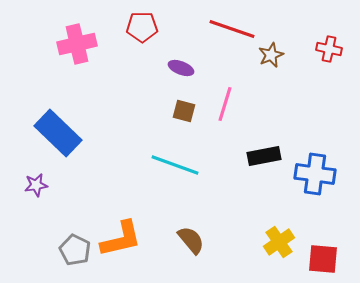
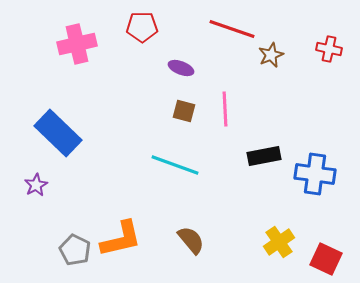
pink line: moved 5 px down; rotated 20 degrees counterclockwise
purple star: rotated 20 degrees counterclockwise
red square: moved 3 px right; rotated 20 degrees clockwise
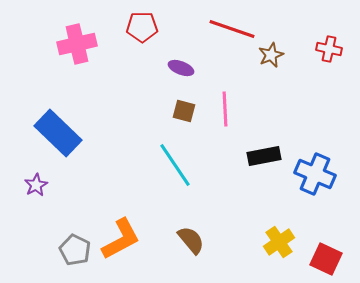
cyan line: rotated 36 degrees clockwise
blue cross: rotated 15 degrees clockwise
orange L-shape: rotated 15 degrees counterclockwise
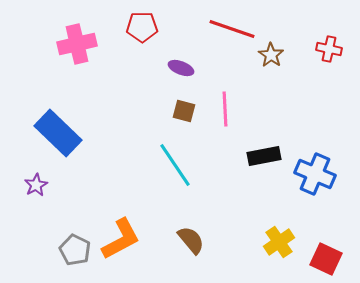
brown star: rotated 15 degrees counterclockwise
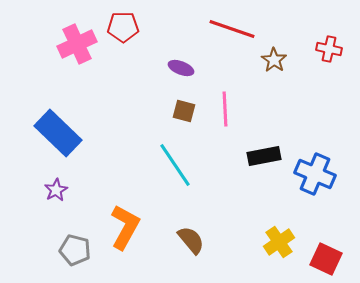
red pentagon: moved 19 px left
pink cross: rotated 12 degrees counterclockwise
brown star: moved 3 px right, 5 px down
purple star: moved 20 px right, 5 px down
orange L-shape: moved 4 px right, 12 px up; rotated 33 degrees counterclockwise
gray pentagon: rotated 12 degrees counterclockwise
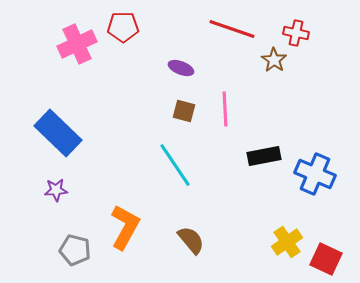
red cross: moved 33 px left, 16 px up
purple star: rotated 25 degrees clockwise
yellow cross: moved 8 px right
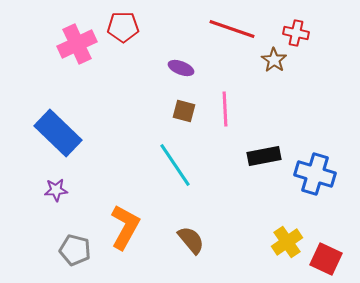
blue cross: rotated 6 degrees counterclockwise
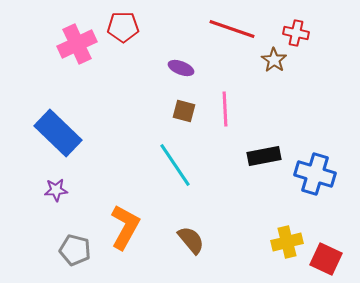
yellow cross: rotated 20 degrees clockwise
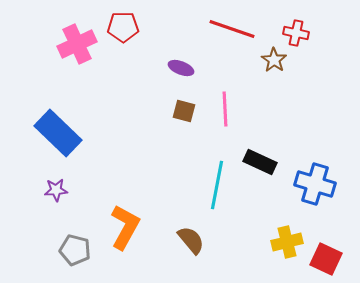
black rectangle: moved 4 px left, 6 px down; rotated 36 degrees clockwise
cyan line: moved 42 px right, 20 px down; rotated 45 degrees clockwise
blue cross: moved 10 px down
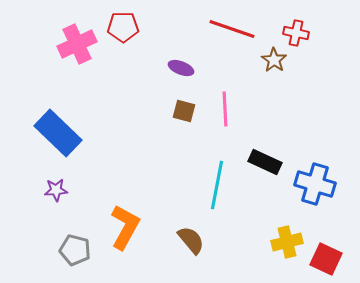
black rectangle: moved 5 px right
